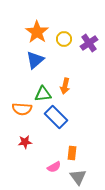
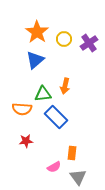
red star: moved 1 px right, 1 px up
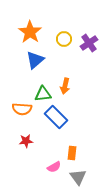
orange star: moved 7 px left
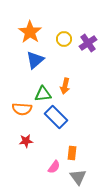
purple cross: moved 1 px left
pink semicircle: rotated 24 degrees counterclockwise
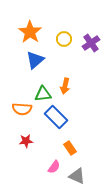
purple cross: moved 3 px right
orange rectangle: moved 2 px left, 5 px up; rotated 40 degrees counterclockwise
gray triangle: moved 1 px left, 1 px up; rotated 30 degrees counterclockwise
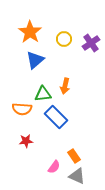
orange rectangle: moved 4 px right, 8 px down
